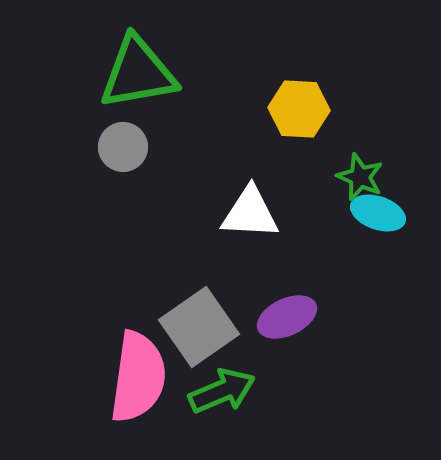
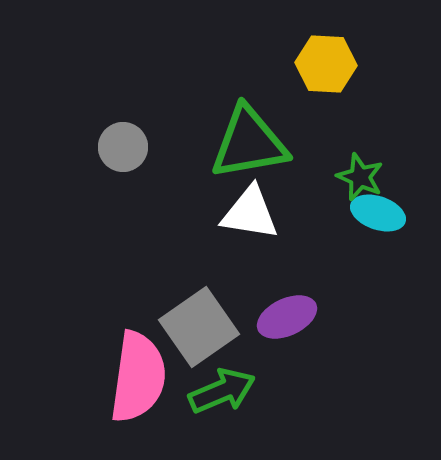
green triangle: moved 111 px right, 70 px down
yellow hexagon: moved 27 px right, 45 px up
white triangle: rotated 6 degrees clockwise
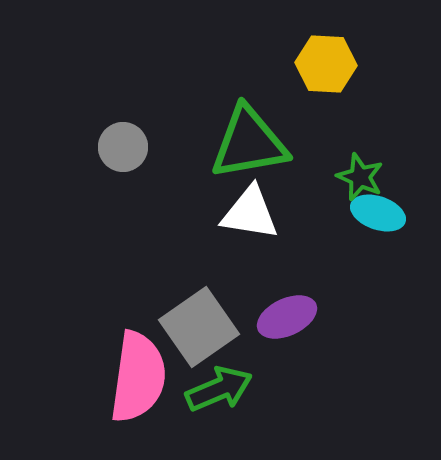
green arrow: moved 3 px left, 2 px up
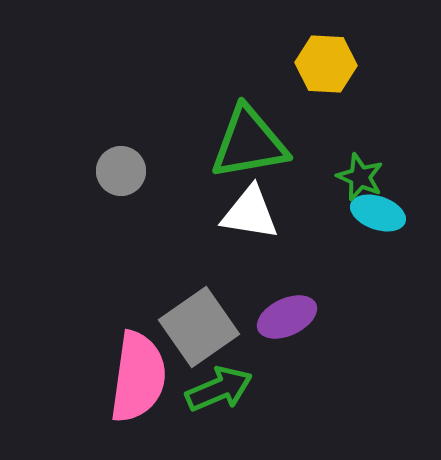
gray circle: moved 2 px left, 24 px down
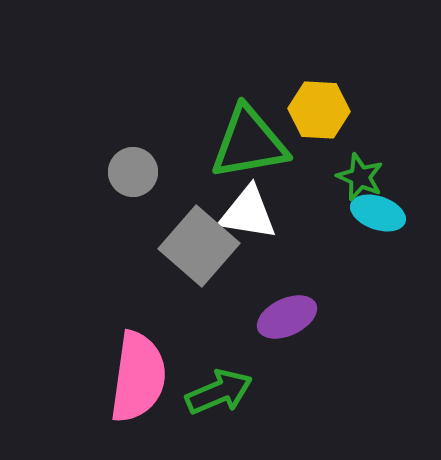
yellow hexagon: moved 7 px left, 46 px down
gray circle: moved 12 px right, 1 px down
white triangle: moved 2 px left
gray square: moved 81 px up; rotated 14 degrees counterclockwise
green arrow: moved 3 px down
